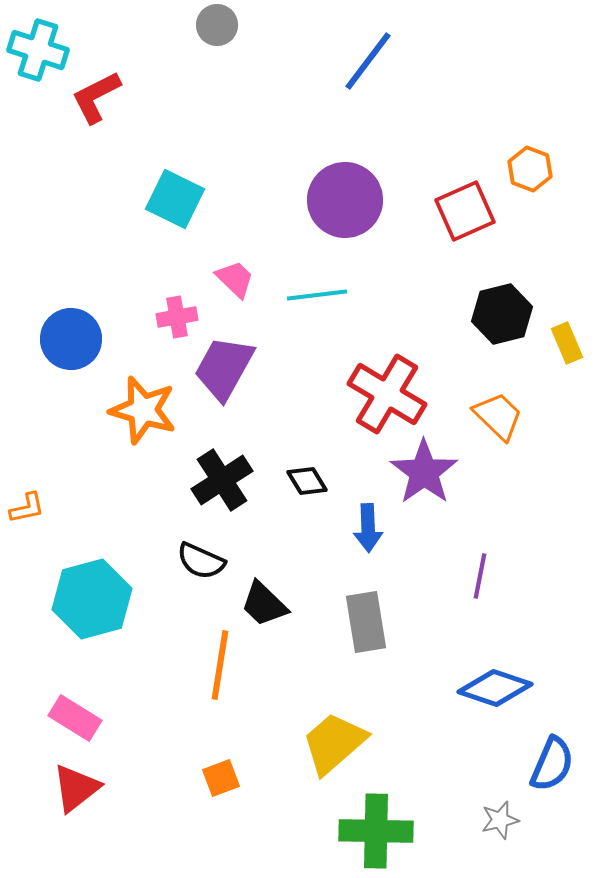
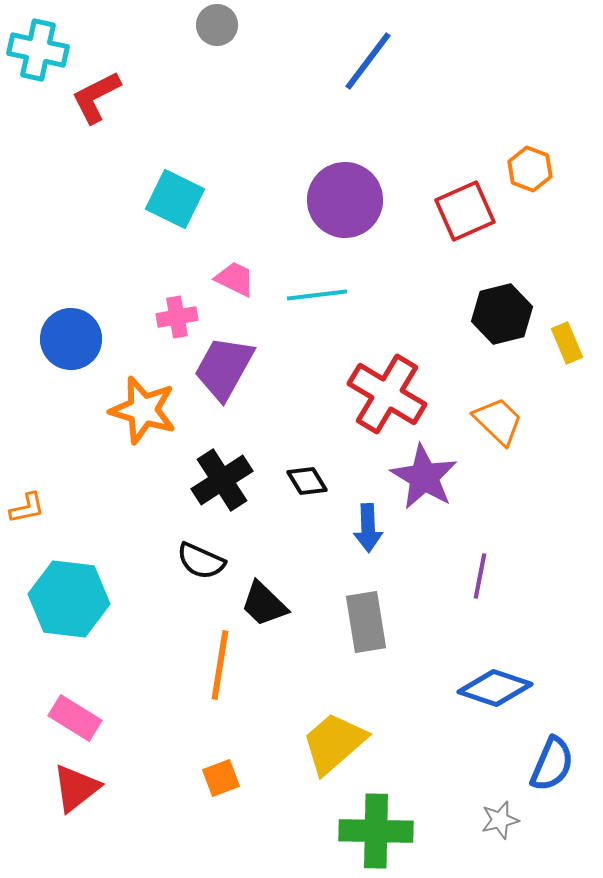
cyan cross: rotated 6 degrees counterclockwise
pink trapezoid: rotated 18 degrees counterclockwise
orange trapezoid: moved 5 px down
purple star: moved 5 px down; rotated 6 degrees counterclockwise
cyan hexagon: moved 23 px left; rotated 22 degrees clockwise
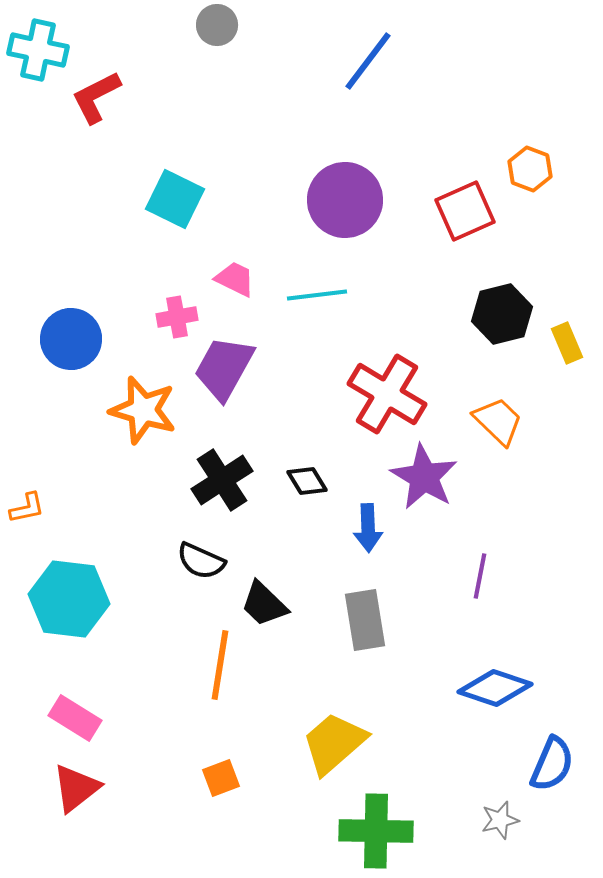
gray rectangle: moved 1 px left, 2 px up
